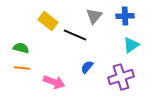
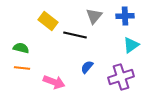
black line: rotated 10 degrees counterclockwise
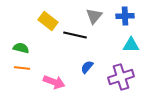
cyan triangle: rotated 36 degrees clockwise
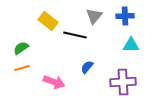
green semicircle: rotated 49 degrees counterclockwise
orange line: rotated 21 degrees counterclockwise
purple cross: moved 2 px right, 5 px down; rotated 15 degrees clockwise
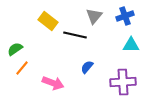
blue cross: rotated 18 degrees counterclockwise
green semicircle: moved 6 px left, 1 px down
orange line: rotated 35 degrees counterclockwise
pink arrow: moved 1 px left, 1 px down
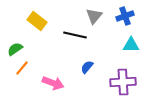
yellow rectangle: moved 11 px left
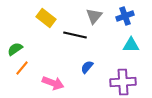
yellow rectangle: moved 9 px right, 3 px up
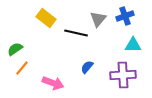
gray triangle: moved 4 px right, 3 px down
black line: moved 1 px right, 2 px up
cyan triangle: moved 2 px right
purple cross: moved 7 px up
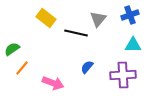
blue cross: moved 5 px right, 1 px up
green semicircle: moved 3 px left
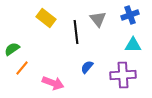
gray triangle: rotated 18 degrees counterclockwise
black line: moved 1 px up; rotated 70 degrees clockwise
